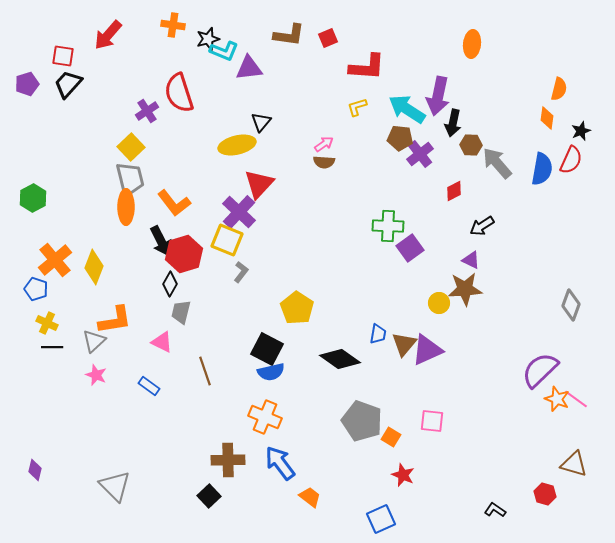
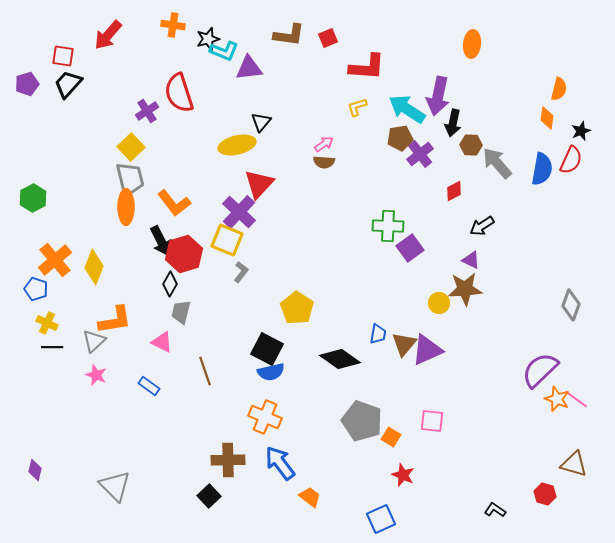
brown pentagon at (400, 138): rotated 15 degrees counterclockwise
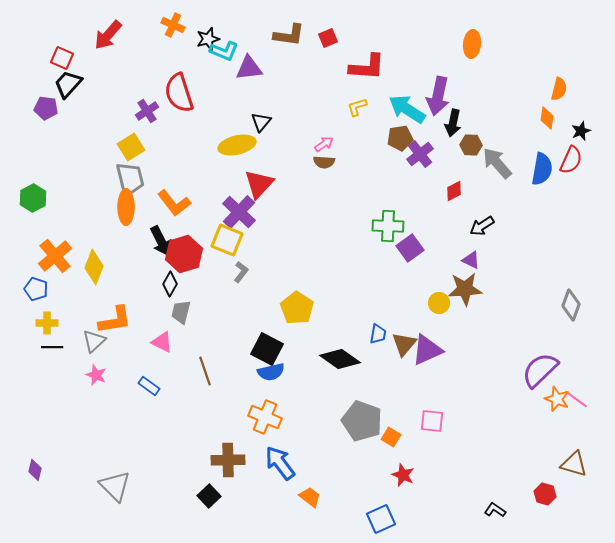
orange cross at (173, 25): rotated 15 degrees clockwise
red square at (63, 56): moved 1 px left, 2 px down; rotated 15 degrees clockwise
purple pentagon at (27, 84): moved 19 px right, 24 px down; rotated 25 degrees clockwise
yellow square at (131, 147): rotated 12 degrees clockwise
orange cross at (55, 260): moved 4 px up
yellow cross at (47, 323): rotated 25 degrees counterclockwise
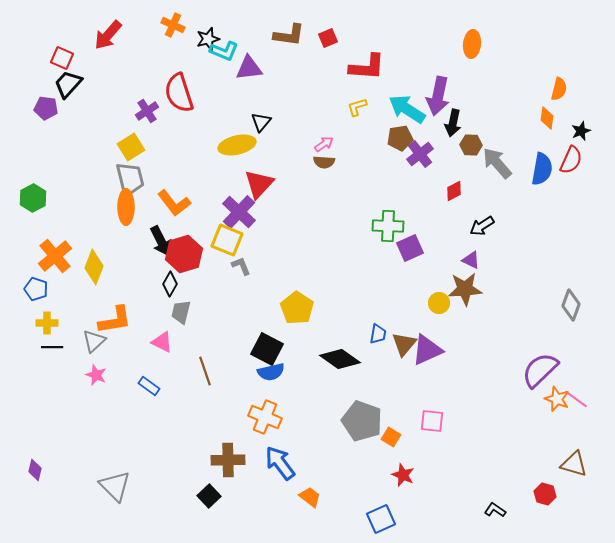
purple square at (410, 248): rotated 12 degrees clockwise
gray L-shape at (241, 272): moved 6 px up; rotated 60 degrees counterclockwise
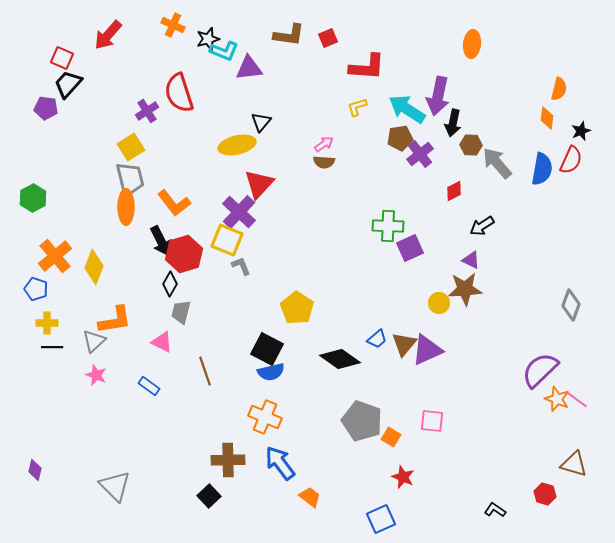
blue trapezoid at (378, 334): moved 1 px left, 5 px down; rotated 40 degrees clockwise
red star at (403, 475): moved 2 px down
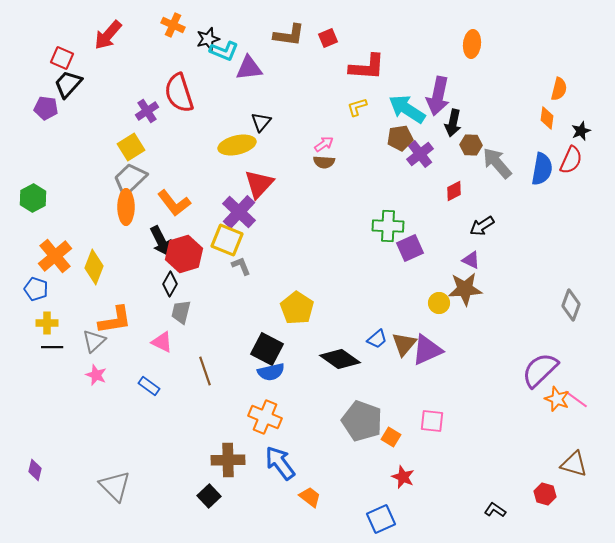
gray trapezoid at (130, 179): rotated 120 degrees counterclockwise
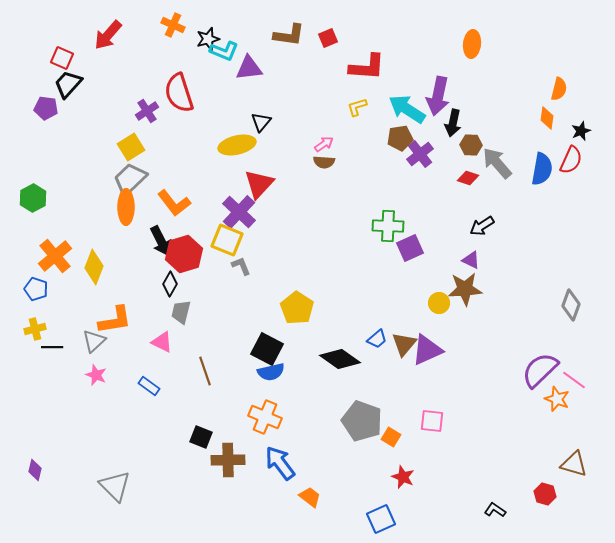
red diamond at (454, 191): moved 14 px right, 13 px up; rotated 45 degrees clockwise
yellow cross at (47, 323): moved 12 px left, 6 px down; rotated 15 degrees counterclockwise
pink line at (576, 399): moved 2 px left, 19 px up
black square at (209, 496): moved 8 px left, 59 px up; rotated 25 degrees counterclockwise
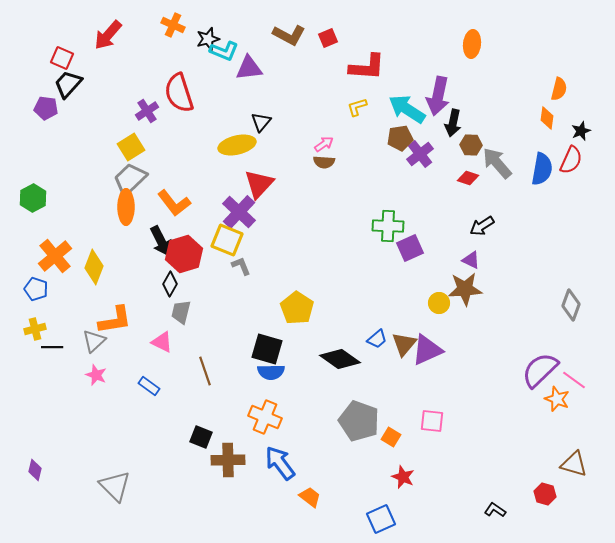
brown L-shape at (289, 35): rotated 20 degrees clockwise
black square at (267, 349): rotated 12 degrees counterclockwise
blue semicircle at (271, 372): rotated 12 degrees clockwise
gray pentagon at (362, 421): moved 3 px left
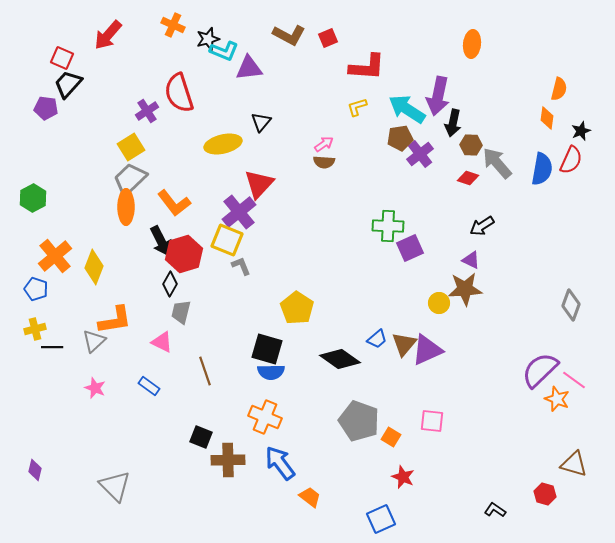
yellow ellipse at (237, 145): moved 14 px left, 1 px up
purple cross at (239, 212): rotated 8 degrees clockwise
pink star at (96, 375): moved 1 px left, 13 px down
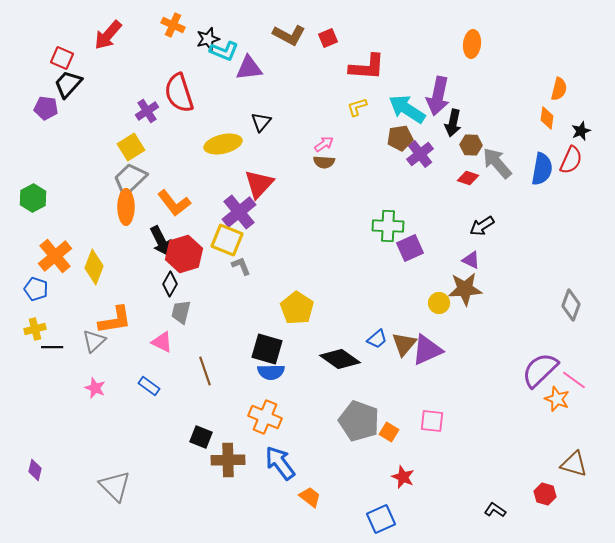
orange square at (391, 437): moved 2 px left, 5 px up
